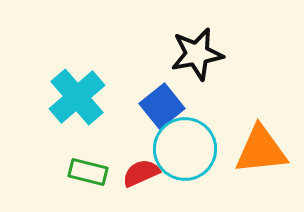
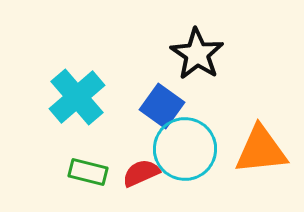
black star: rotated 28 degrees counterclockwise
blue square: rotated 15 degrees counterclockwise
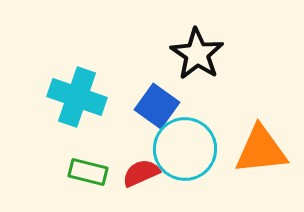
cyan cross: rotated 30 degrees counterclockwise
blue square: moved 5 px left
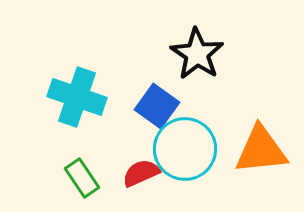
green rectangle: moved 6 px left, 6 px down; rotated 42 degrees clockwise
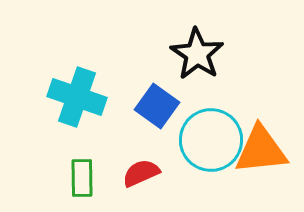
cyan circle: moved 26 px right, 9 px up
green rectangle: rotated 33 degrees clockwise
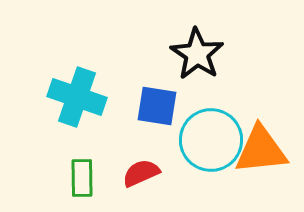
blue square: rotated 27 degrees counterclockwise
